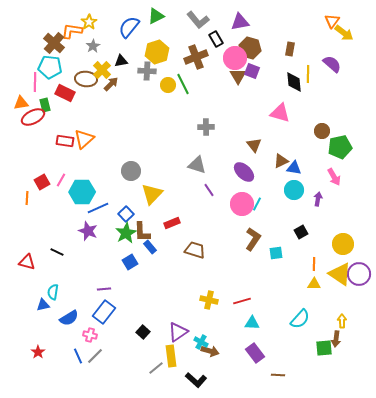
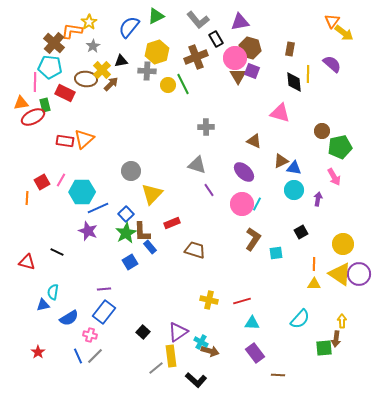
brown triangle at (254, 145): moved 4 px up; rotated 28 degrees counterclockwise
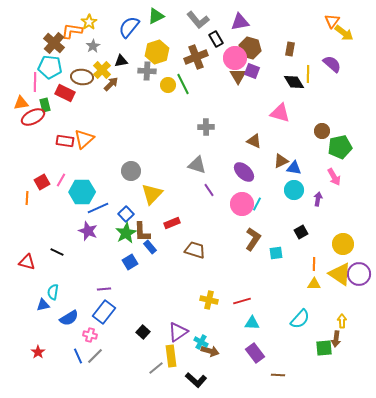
brown ellipse at (86, 79): moved 4 px left, 2 px up
black diamond at (294, 82): rotated 25 degrees counterclockwise
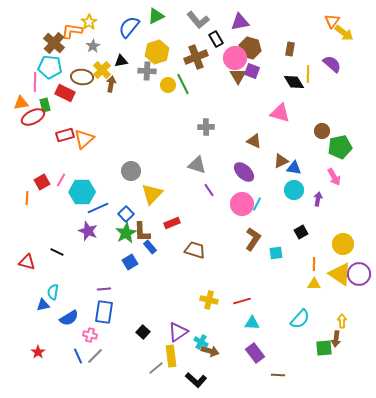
brown arrow at (111, 84): rotated 35 degrees counterclockwise
red rectangle at (65, 141): moved 6 px up; rotated 24 degrees counterclockwise
blue rectangle at (104, 312): rotated 30 degrees counterclockwise
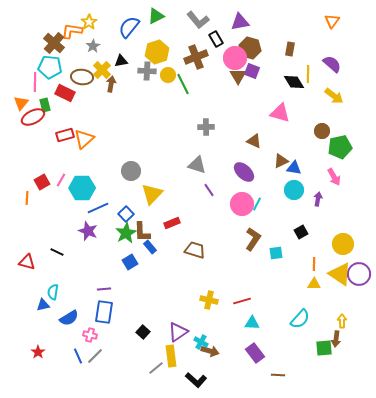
yellow arrow at (344, 33): moved 10 px left, 63 px down
yellow circle at (168, 85): moved 10 px up
orange triangle at (21, 103): rotated 42 degrees counterclockwise
cyan hexagon at (82, 192): moved 4 px up
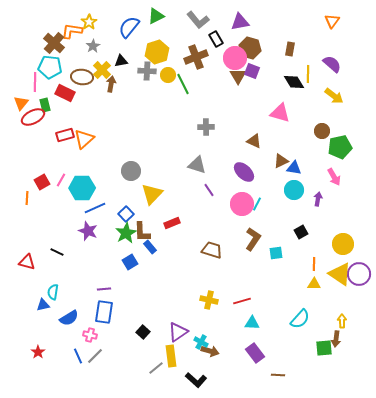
blue line at (98, 208): moved 3 px left
brown trapezoid at (195, 250): moved 17 px right
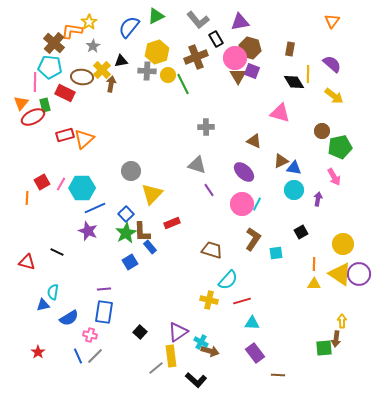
pink line at (61, 180): moved 4 px down
cyan semicircle at (300, 319): moved 72 px left, 39 px up
black square at (143, 332): moved 3 px left
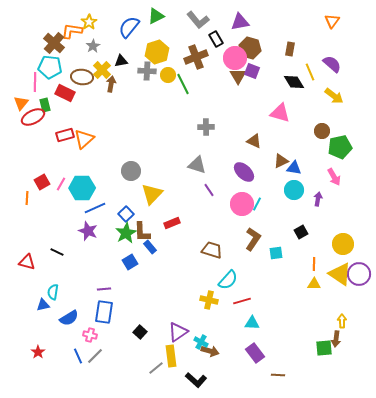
yellow line at (308, 74): moved 2 px right, 2 px up; rotated 24 degrees counterclockwise
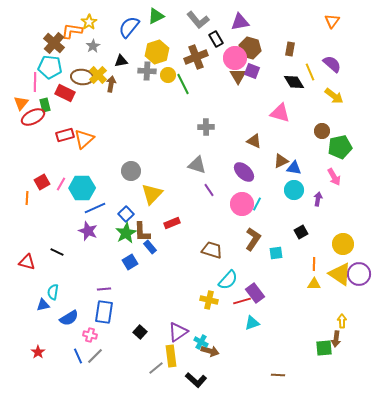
yellow cross at (102, 70): moved 4 px left, 5 px down
cyan triangle at (252, 323): rotated 21 degrees counterclockwise
purple rectangle at (255, 353): moved 60 px up
